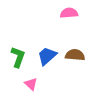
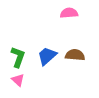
pink triangle: moved 13 px left, 4 px up
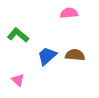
green L-shape: moved 22 px up; rotated 70 degrees counterclockwise
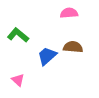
brown semicircle: moved 2 px left, 8 px up
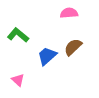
brown semicircle: rotated 48 degrees counterclockwise
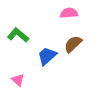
brown semicircle: moved 3 px up
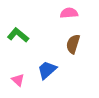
brown semicircle: rotated 30 degrees counterclockwise
blue trapezoid: moved 14 px down
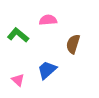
pink semicircle: moved 21 px left, 7 px down
